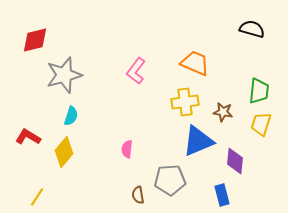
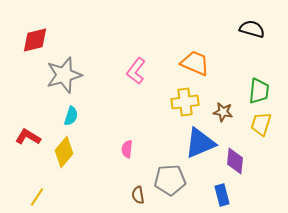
blue triangle: moved 2 px right, 2 px down
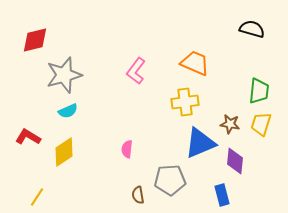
brown star: moved 7 px right, 12 px down
cyan semicircle: moved 3 px left, 5 px up; rotated 48 degrees clockwise
yellow diamond: rotated 16 degrees clockwise
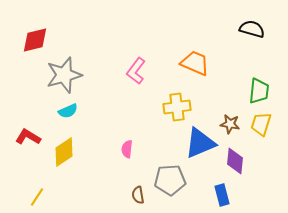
yellow cross: moved 8 px left, 5 px down
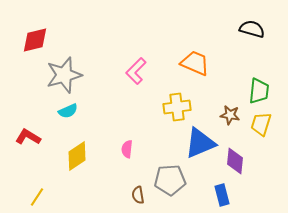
pink L-shape: rotated 8 degrees clockwise
brown star: moved 9 px up
yellow diamond: moved 13 px right, 4 px down
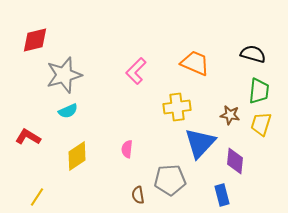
black semicircle: moved 1 px right, 25 px down
blue triangle: rotated 24 degrees counterclockwise
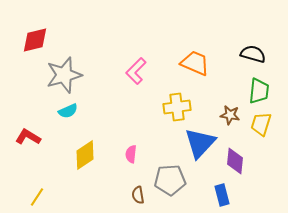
pink semicircle: moved 4 px right, 5 px down
yellow diamond: moved 8 px right, 1 px up
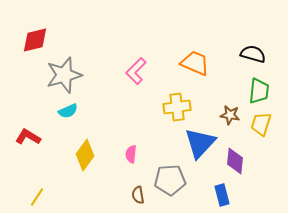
yellow diamond: rotated 20 degrees counterclockwise
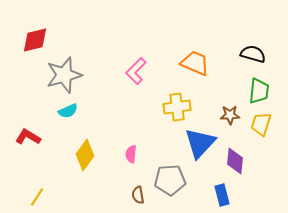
brown star: rotated 12 degrees counterclockwise
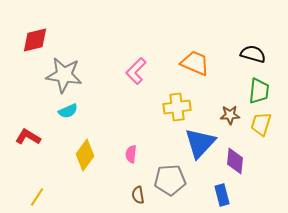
gray star: rotated 24 degrees clockwise
